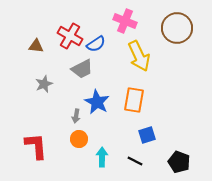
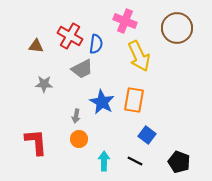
blue semicircle: rotated 48 degrees counterclockwise
gray star: rotated 24 degrees clockwise
blue star: moved 5 px right
blue square: rotated 36 degrees counterclockwise
red L-shape: moved 4 px up
cyan arrow: moved 2 px right, 4 px down
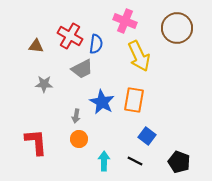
blue square: moved 1 px down
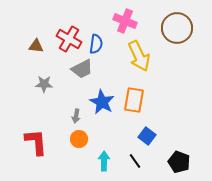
red cross: moved 1 px left, 3 px down
black line: rotated 28 degrees clockwise
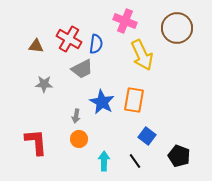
yellow arrow: moved 3 px right, 1 px up
black pentagon: moved 6 px up
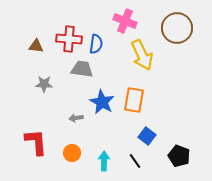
red cross: rotated 25 degrees counterclockwise
gray trapezoid: rotated 145 degrees counterclockwise
gray arrow: moved 2 px down; rotated 72 degrees clockwise
orange circle: moved 7 px left, 14 px down
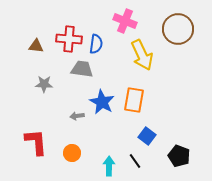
brown circle: moved 1 px right, 1 px down
gray arrow: moved 1 px right, 2 px up
cyan arrow: moved 5 px right, 5 px down
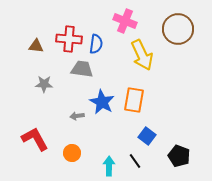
red L-shape: moved 1 px left, 3 px up; rotated 24 degrees counterclockwise
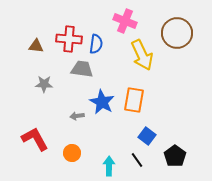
brown circle: moved 1 px left, 4 px down
black pentagon: moved 4 px left; rotated 15 degrees clockwise
black line: moved 2 px right, 1 px up
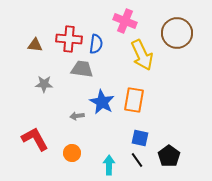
brown triangle: moved 1 px left, 1 px up
blue square: moved 7 px left, 2 px down; rotated 24 degrees counterclockwise
black pentagon: moved 6 px left
cyan arrow: moved 1 px up
